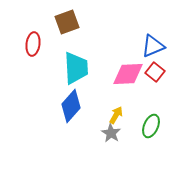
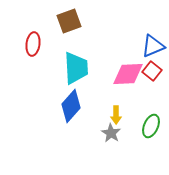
brown square: moved 2 px right, 1 px up
red square: moved 3 px left, 1 px up
yellow arrow: rotated 150 degrees clockwise
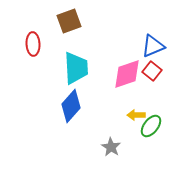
red ellipse: rotated 10 degrees counterclockwise
pink diamond: moved 1 px left; rotated 16 degrees counterclockwise
yellow arrow: moved 20 px right; rotated 90 degrees clockwise
green ellipse: rotated 15 degrees clockwise
gray star: moved 14 px down
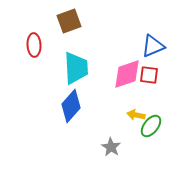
red ellipse: moved 1 px right, 1 px down
red square: moved 3 px left, 4 px down; rotated 30 degrees counterclockwise
yellow arrow: rotated 12 degrees clockwise
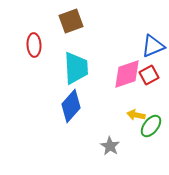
brown square: moved 2 px right
red square: rotated 36 degrees counterclockwise
gray star: moved 1 px left, 1 px up
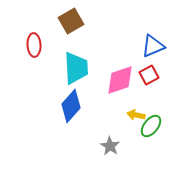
brown square: rotated 10 degrees counterclockwise
pink diamond: moved 7 px left, 6 px down
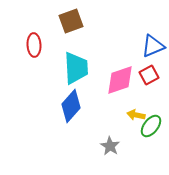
brown square: rotated 10 degrees clockwise
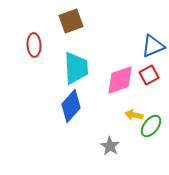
yellow arrow: moved 2 px left
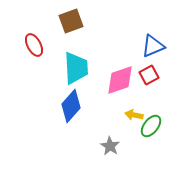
red ellipse: rotated 25 degrees counterclockwise
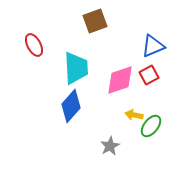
brown square: moved 24 px right
gray star: rotated 12 degrees clockwise
